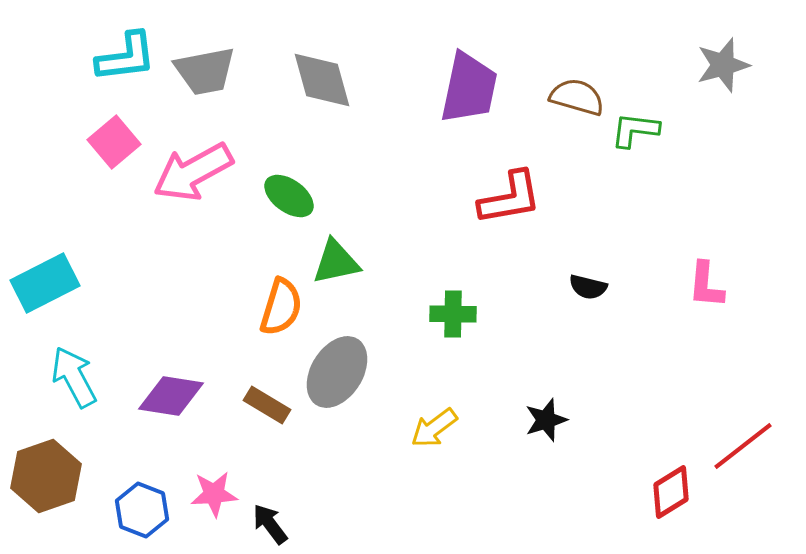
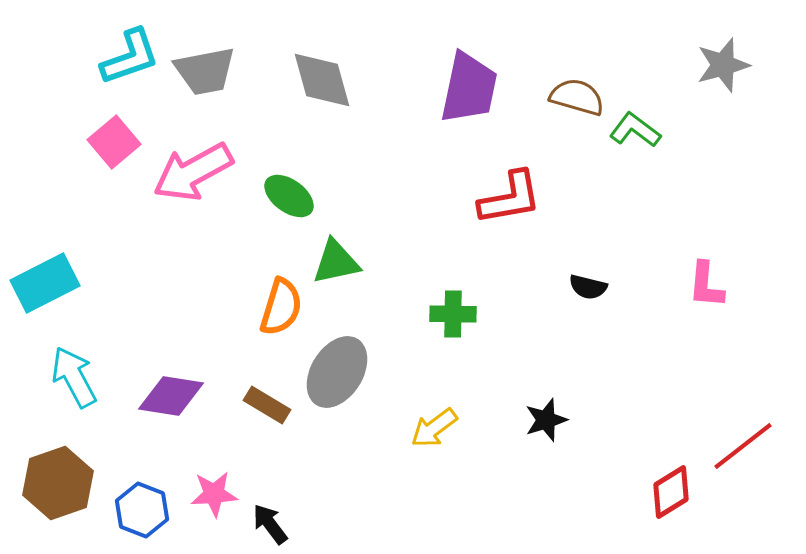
cyan L-shape: moved 4 px right; rotated 12 degrees counterclockwise
green L-shape: rotated 30 degrees clockwise
brown hexagon: moved 12 px right, 7 px down
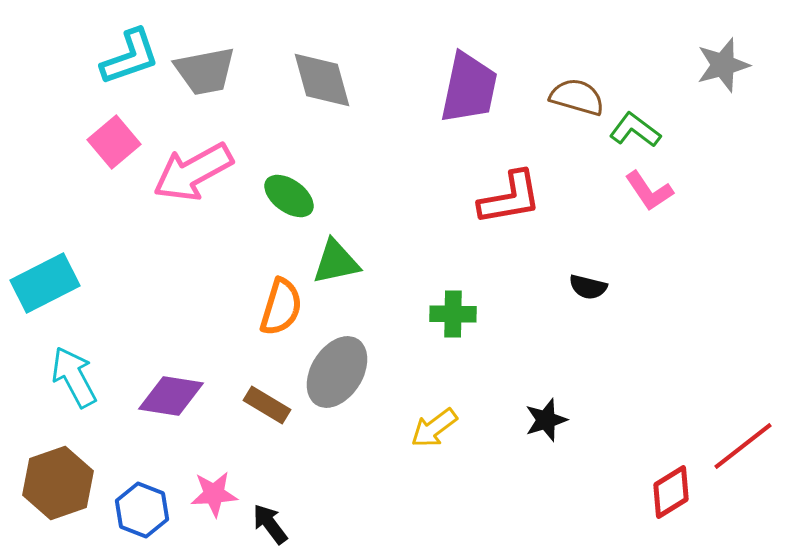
pink L-shape: moved 57 px left, 94 px up; rotated 39 degrees counterclockwise
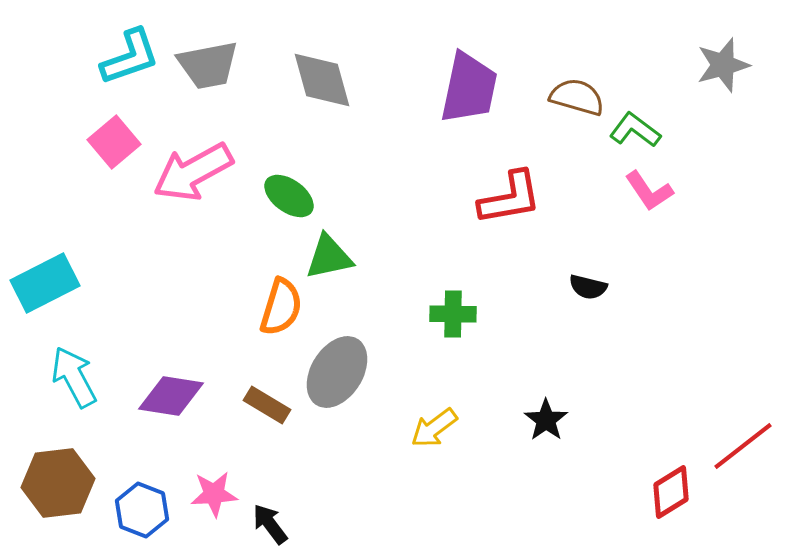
gray trapezoid: moved 3 px right, 6 px up
green triangle: moved 7 px left, 5 px up
black star: rotated 18 degrees counterclockwise
brown hexagon: rotated 12 degrees clockwise
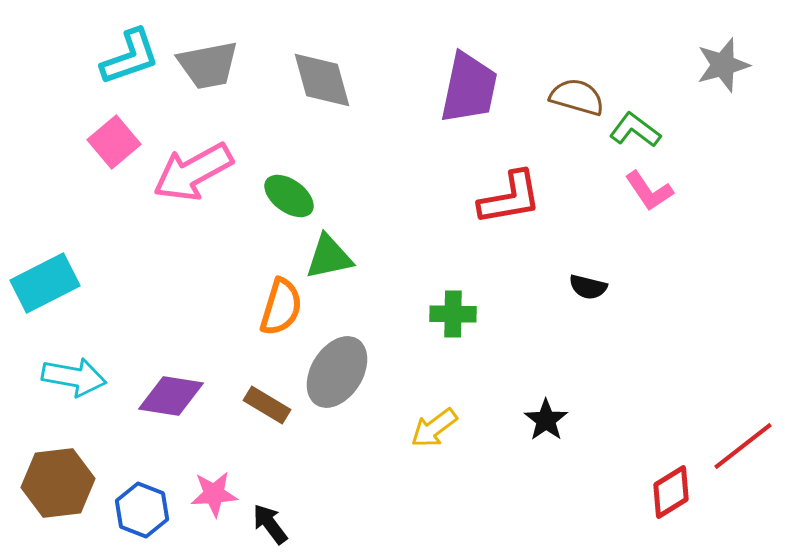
cyan arrow: rotated 128 degrees clockwise
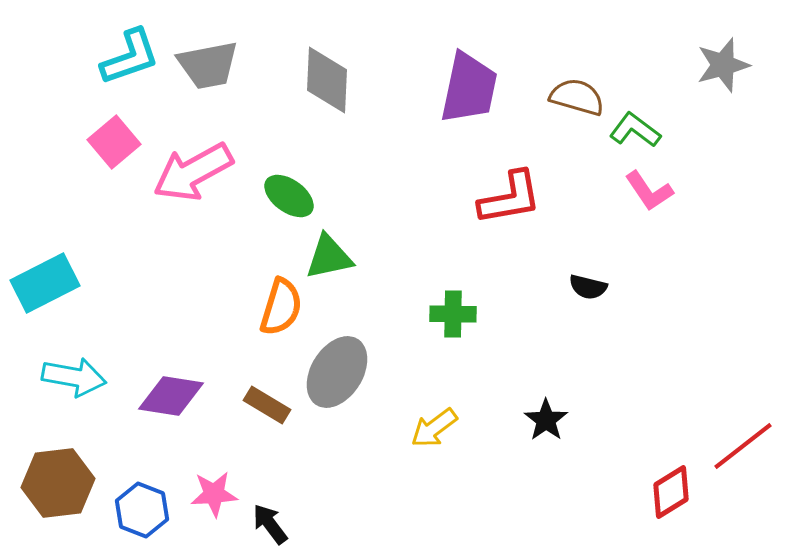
gray diamond: moved 5 px right; rotated 18 degrees clockwise
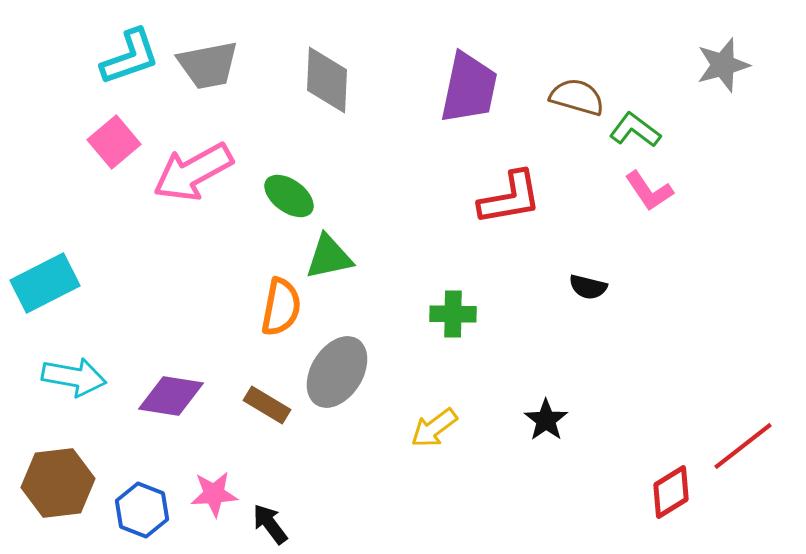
orange semicircle: rotated 6 degrees counterclockwise
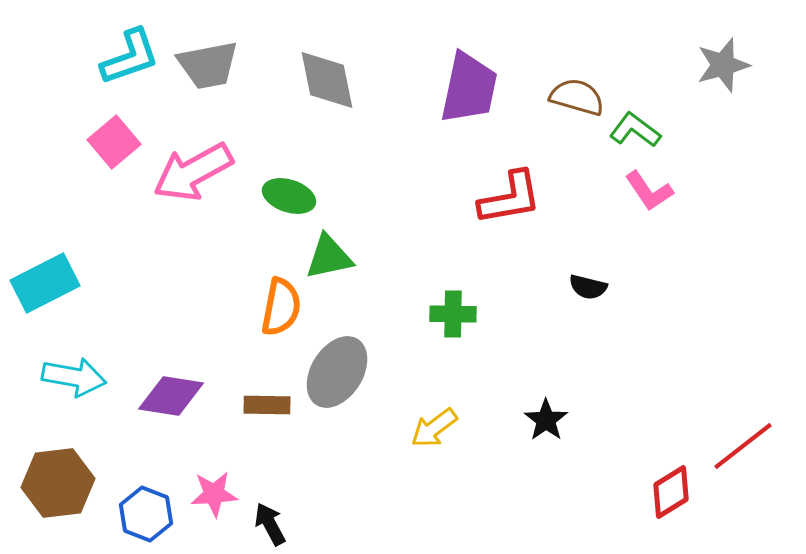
gray diamond: rotated 14 degrees counterclockwise
green ellipse: rotated 18 degrees counterclockwise
brown rectangle: rotated 30 degrees counterclockwise
blue hexagon: moved 4 px right, 4 px down
black arrow: rotated 9 degrees clockwise
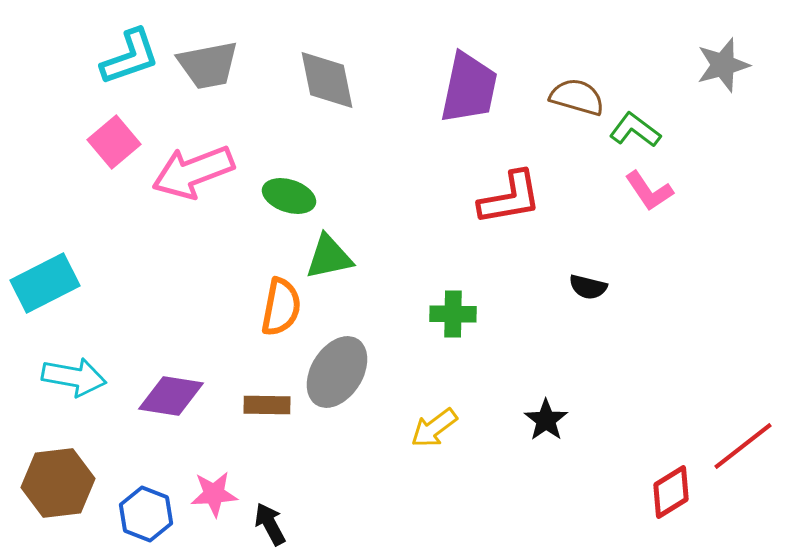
pink arrow: rotated 8 degrees clockwise
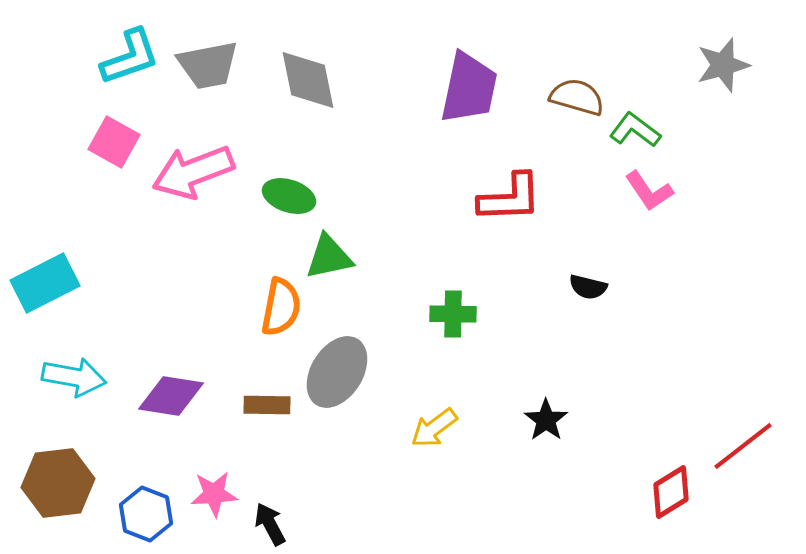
gray diamond: moved 19 px left
pink square: rotated 21 degrees counterclockwise
red L-shape: rotated 8 degrees clockwise
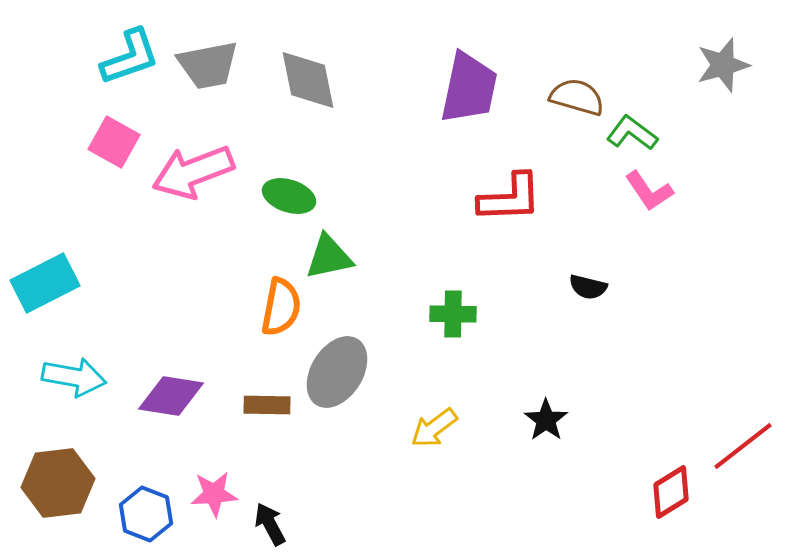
green L-shape: moved 3 px left, 3 px down
